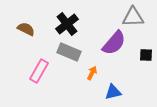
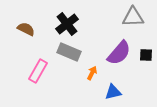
purple semicircle: moved 5 px right, 10 px down
pink rectangle: moved 1 px left
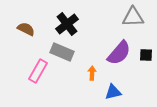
gray rectangle: moved 7 px left
orange arrow: rotated 24 degrees counterclockwise
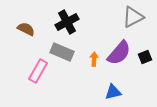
gray triangle: rotated 25 degrees counterclockwise
black cross: moved 2 px up; rotated 10 degrees clockwise
black square: moved 1 px left, 2 px down; rotated 24 degrees counterclockwise
orange arrow: moved 2 px right, 14 px up
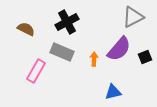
purple semicircle: moved 4 px up
pink rectangle: moved 2 px left
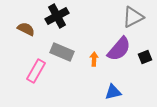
black cross: moved 10 px left, 6 px up
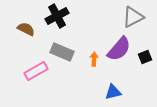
pink rectangle: rotated 30 degrees clockwise
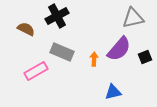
gray triangle: moved 1 px down; rotated 15 degrees clockwise
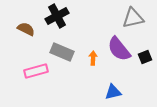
purple semicircle: rotated 100 degrees clockwise
orange arrow: moved 1 px left, 1 px up
pink rectangle: rotated 15 degrees clockwise
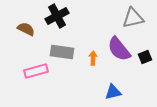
gray rectangle: rotated 15 degrees counterclockwise
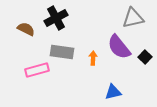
black cross: moved 1 px left, 2 px down
purple semicircle: moved 2 px up
black square: rotated 24 degrees counterclockwise
pink rectangle: moved 1 px right, 1 px up
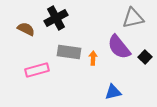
gray rectangle: moved 7 px right
